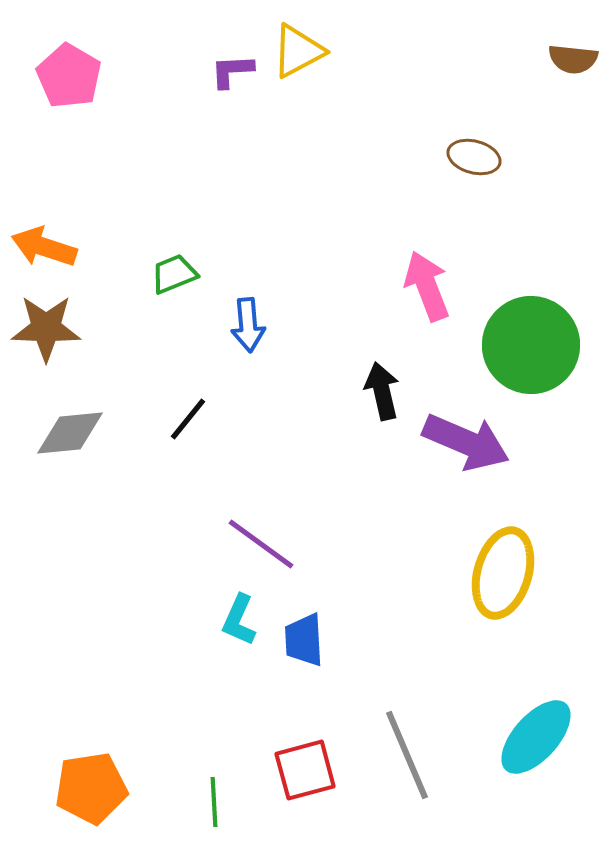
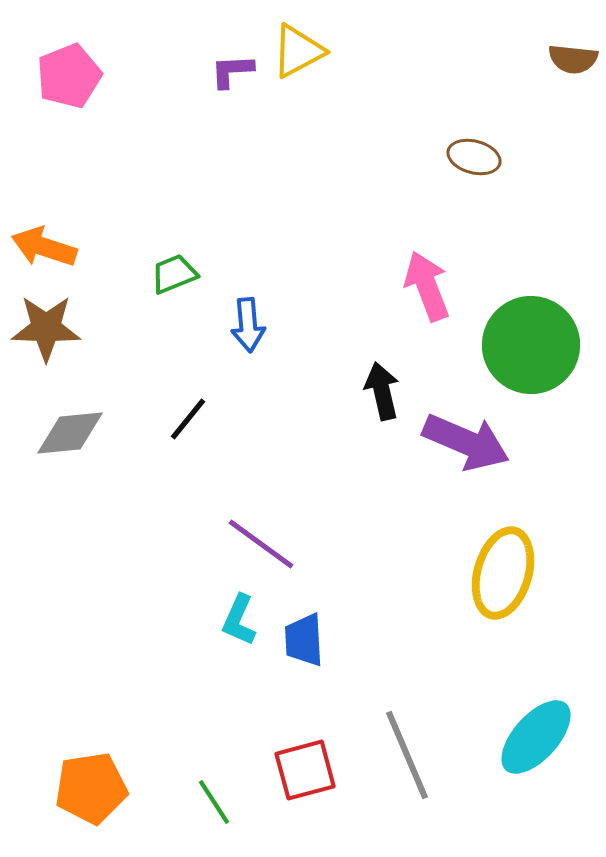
pink pentagon: rotated 20 degrees clockwise
green line: rotated 30 degrees counterclockwise
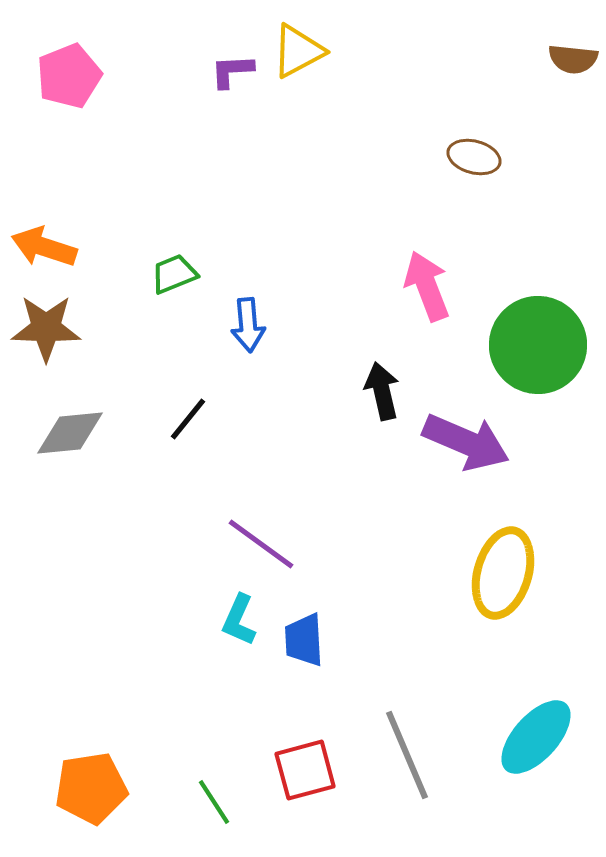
green circle: moved 7 px right
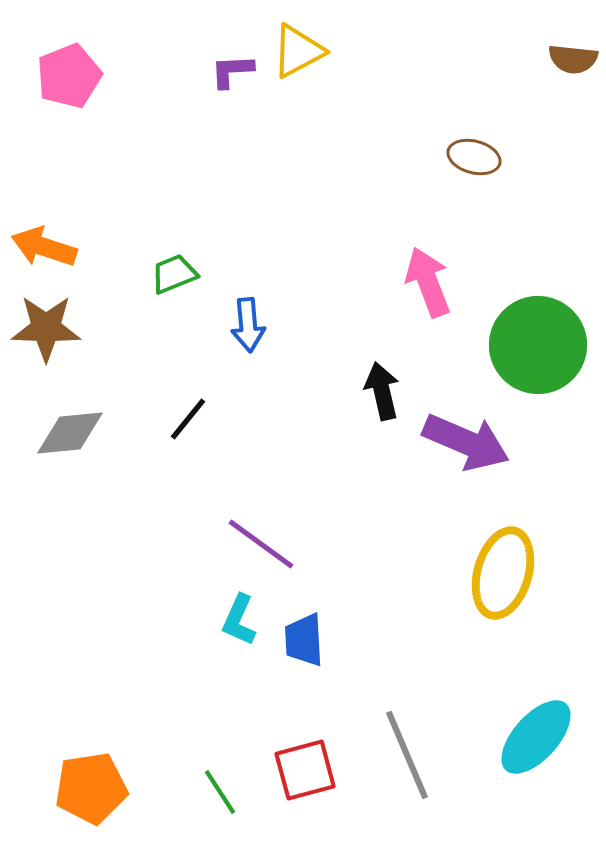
pink arrow: moved 1 px right, 4 px up
green line: moved 6 px right, 10 px up
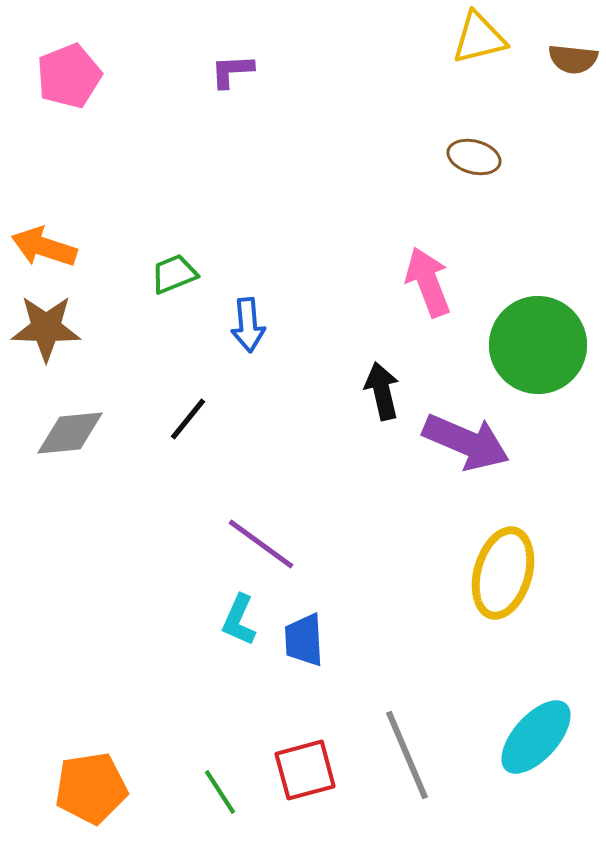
yellow triangle: moved 181 px right, 13 px up; rotated 14 degrees clockwise
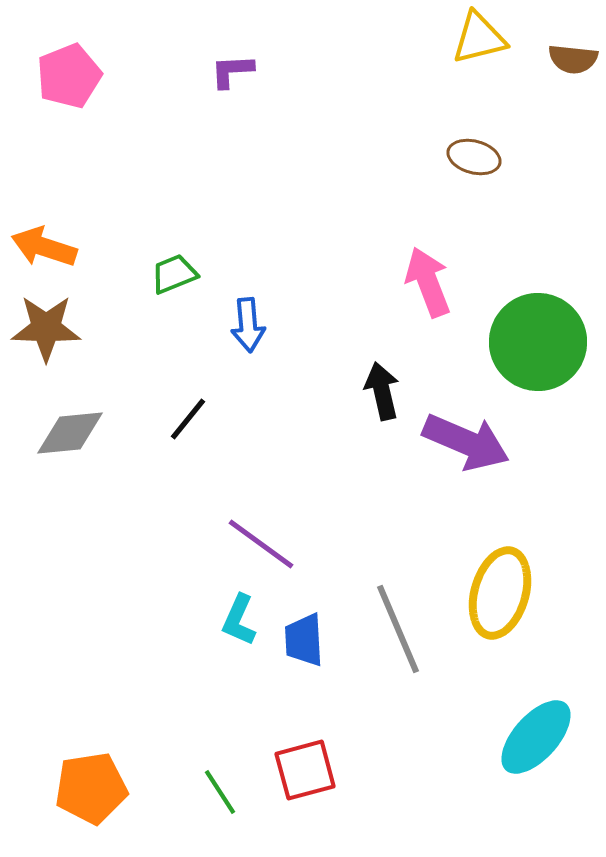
green circle: moved 3 px up
yellow ellipse: moved 3 px left, 20 px down
gray line: moved 9 px left, 126 px up
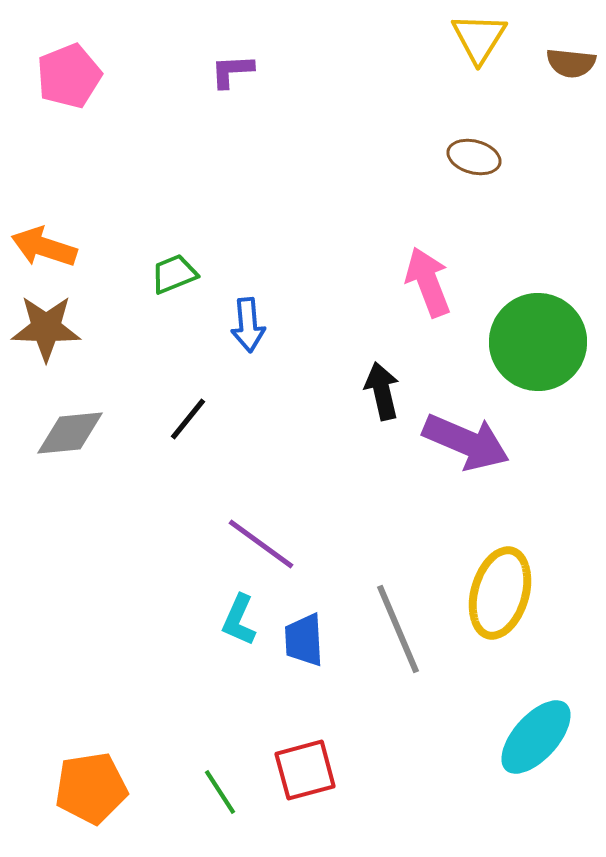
yellow triangle: rotated 44 degrees counterclockwise
brown semicircle: moved 2 px left, 4 px down
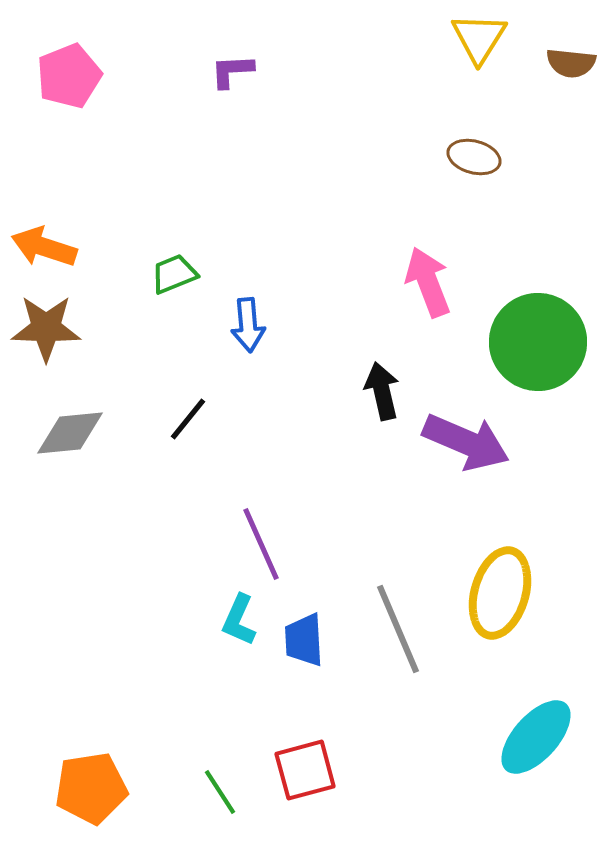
purple line: rotated 30 degrees clockwise
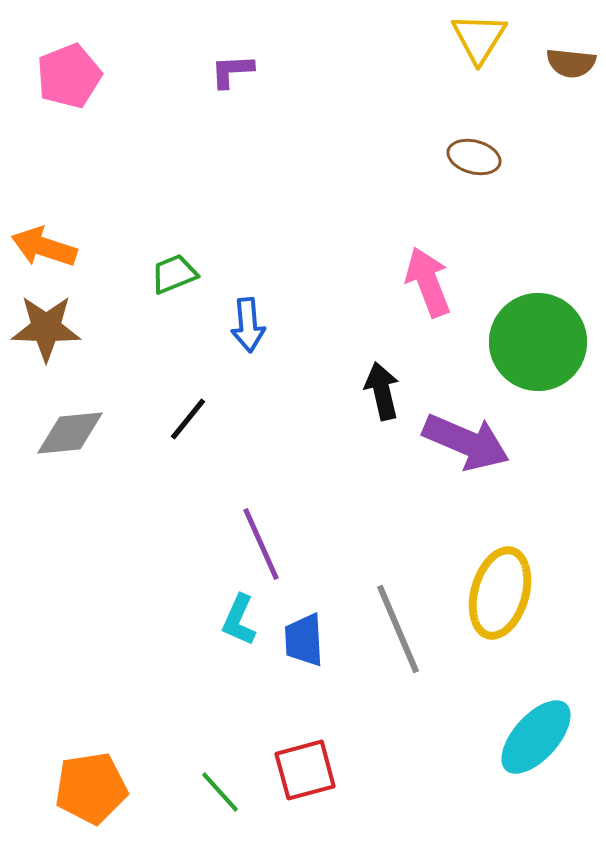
green line: rotated 9 degrees counterclockwise
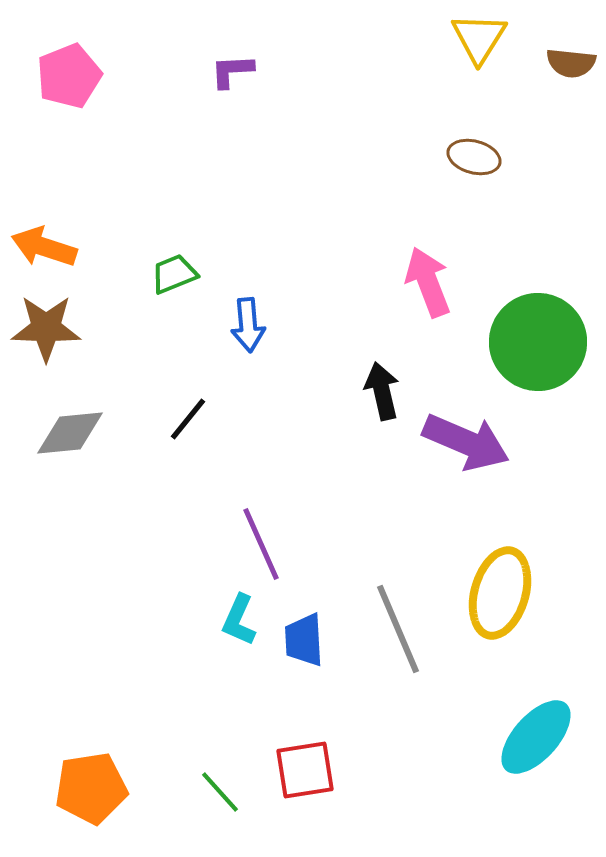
red square: rotated 6 degrees clockwise
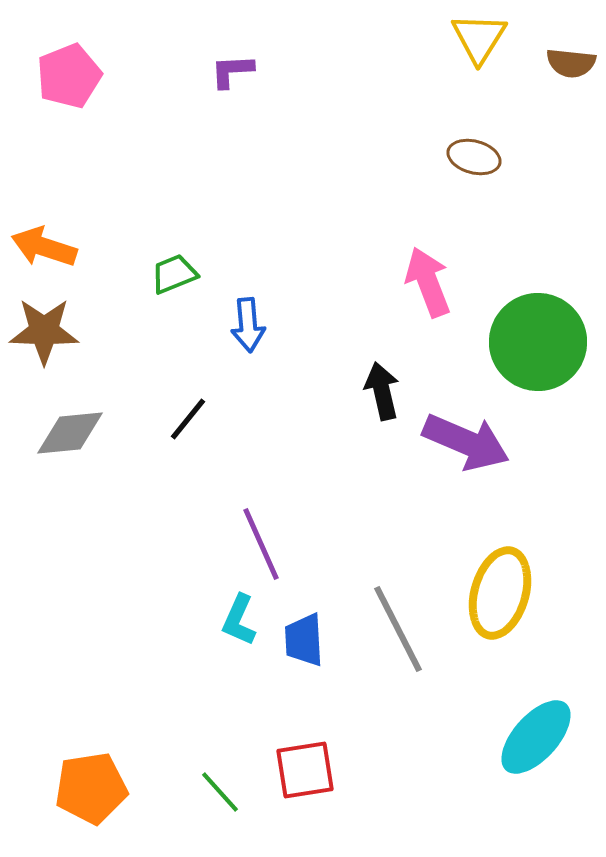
brown star: moved 2 px left, 3 px down
gray line: rotated 4 degrees counterclockwise
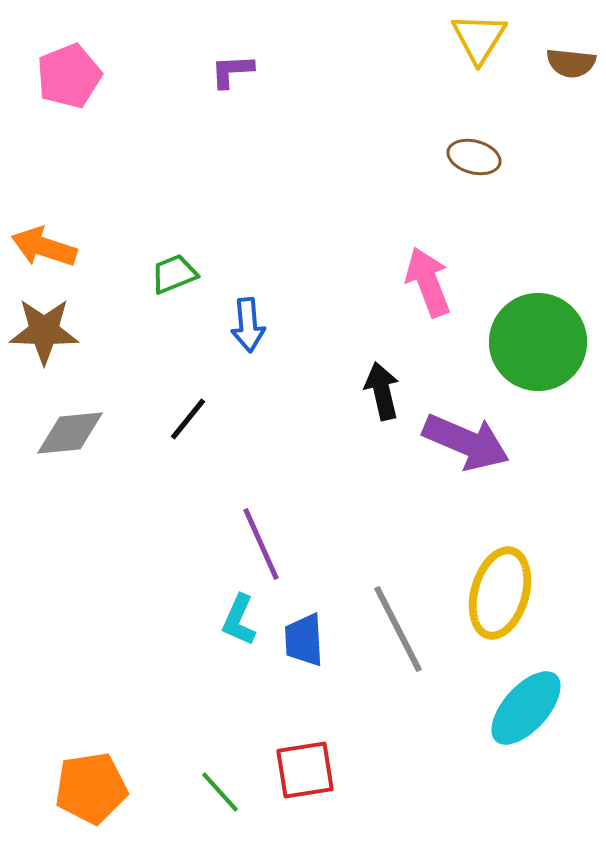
cyan ellipse: moved 10 px left, 29 px up
